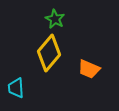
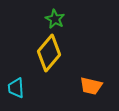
orange trapezoid: moved 2 px right, 17 px down; rotated 10 degrees counterclockwise
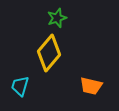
green star: moved 2 px right, 1 px up; rotated 24 degrees clockwise
cyan trapezoid: moved 4 px right, 2 px up; rotated 20 degrees clockwise
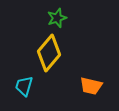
cyan trapezoid: moved 4 px right
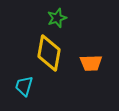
yellow diamond: rotated 30 degrees counterclockwise
orange trapezoid: moved 23 px up; rotated 15 degrees counterclockwise
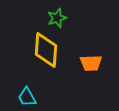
yellow diamond: moved 3 px left, 3 px up; rotated 6 degrees counterclockwise
cyan trapezoid: moved 3 px right, 11 px down; rotated 45 degrees counterclockwise
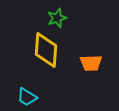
cyan trapezoid: rotated 30 degrees counterclockwise
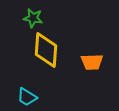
green star: moved 24 px left; rotated 30 degrees clockwise
orange trapezoid: moved 1 px right, 1 px up
